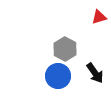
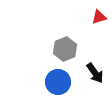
gray hexagon: rotated 10 degrees clockwise
blue circle: moved 6 px down
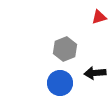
black arrow: rotated 120 degrees clockwise
blue circle: moved 2 px right, 1 px down
